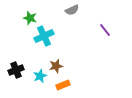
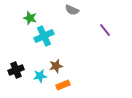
gray semicircle: rotated 48 degrees clockwise
cyan star: rotated 16 degrees clockwise
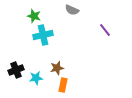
green star: moved 4 px right, 2 px up
cyan cross: moved 1 px left, 1 px up; rotated 12 degrees clockwise
brown star: moved 1 px right, 2 px down
cyan star: moved 4 px left, 2 px down
orange rectangle: rotated 56 degrees counterclockwise
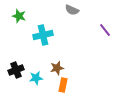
green star: moved 15 px left
